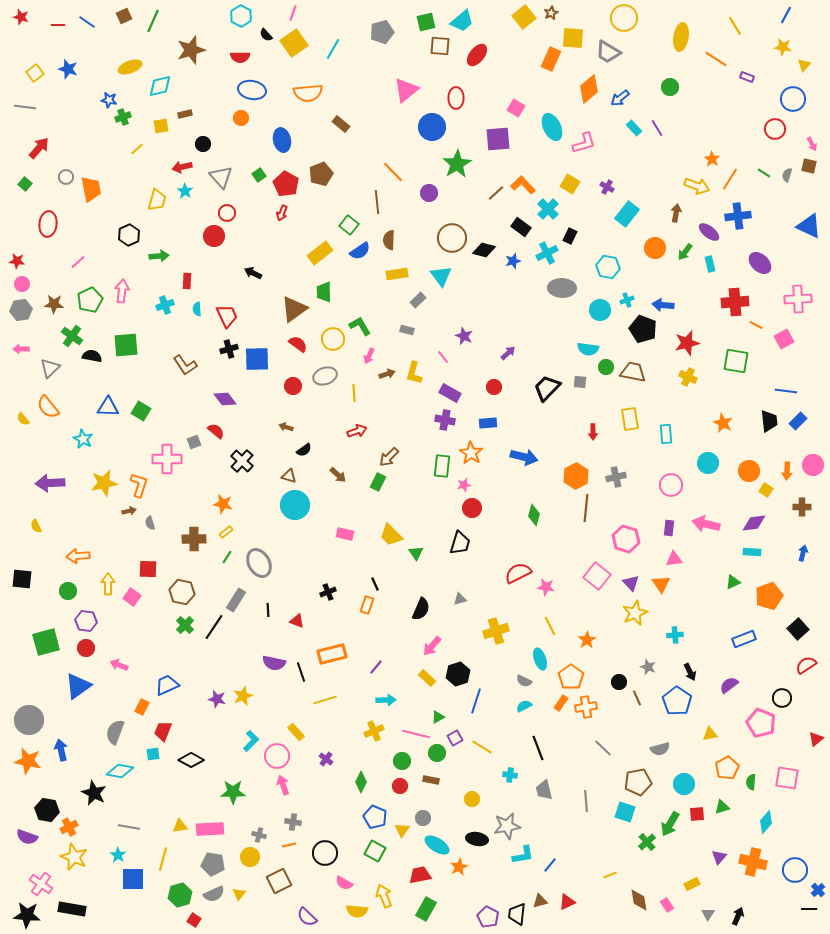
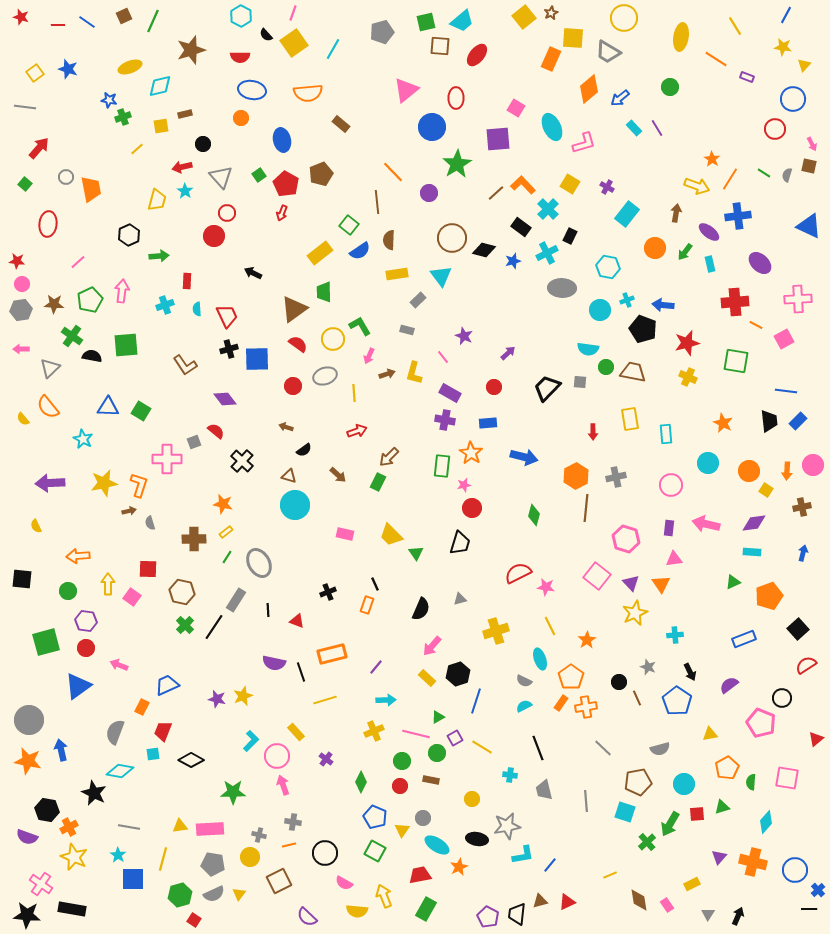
brown cross at (802, 507): rotated 12 degrees counterclockwise
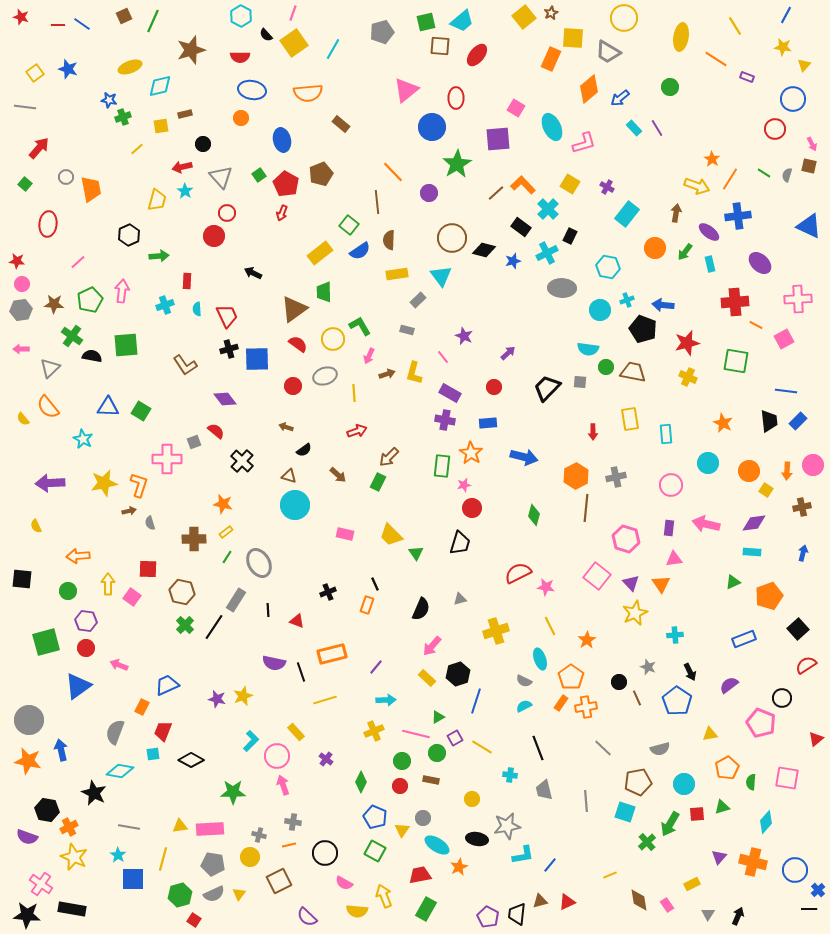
blue line at (87, 22): moved 5 px left, 2 px down
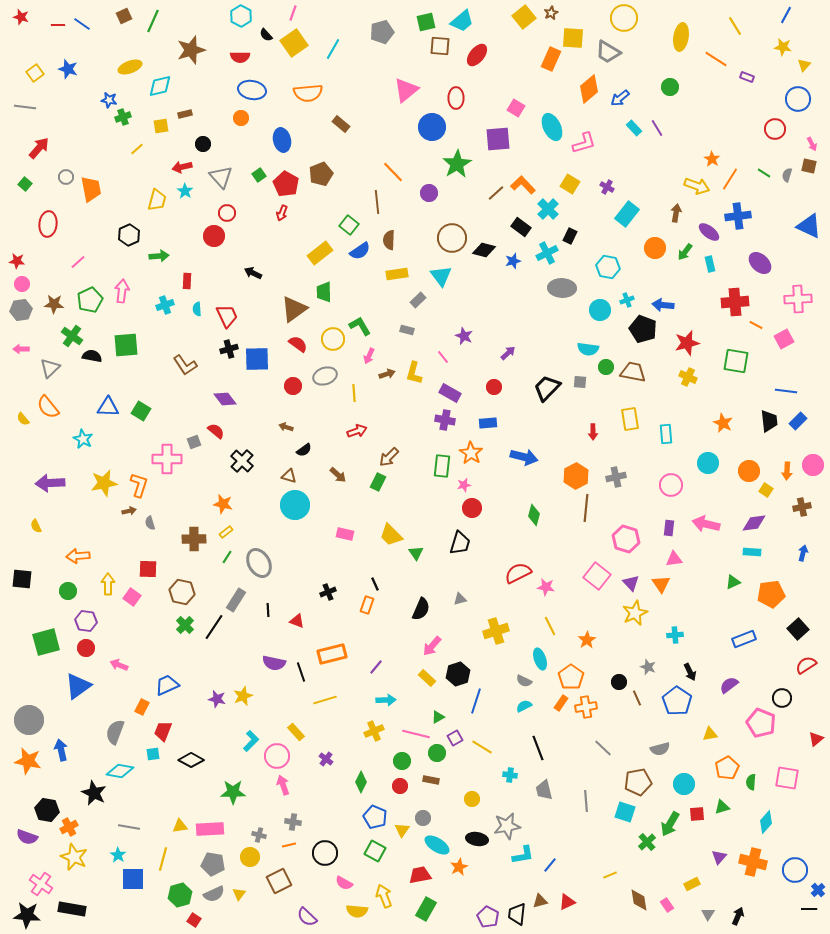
blue circle at (793, 99): moved 5 px right
orange pentagon at (769, 596): moved 2 px right, 2 px up; rotated 12 degrees clockwise
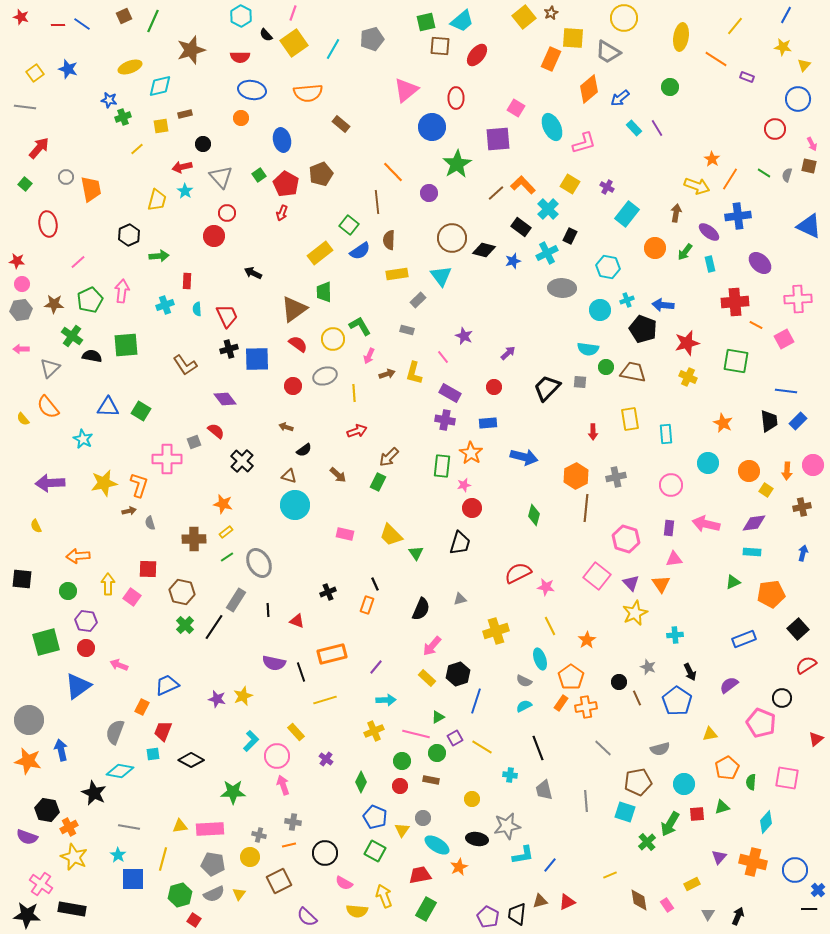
yellow line at (735, 26): rotated 72 degrees clockwise
gray pentagon at (382, 32): moved 10 px left, 7 px down
red ellipse at (48, 224): rotated 15 degrees counterclockwise
green line at (227, 557): rotated 24 degrees clockwise
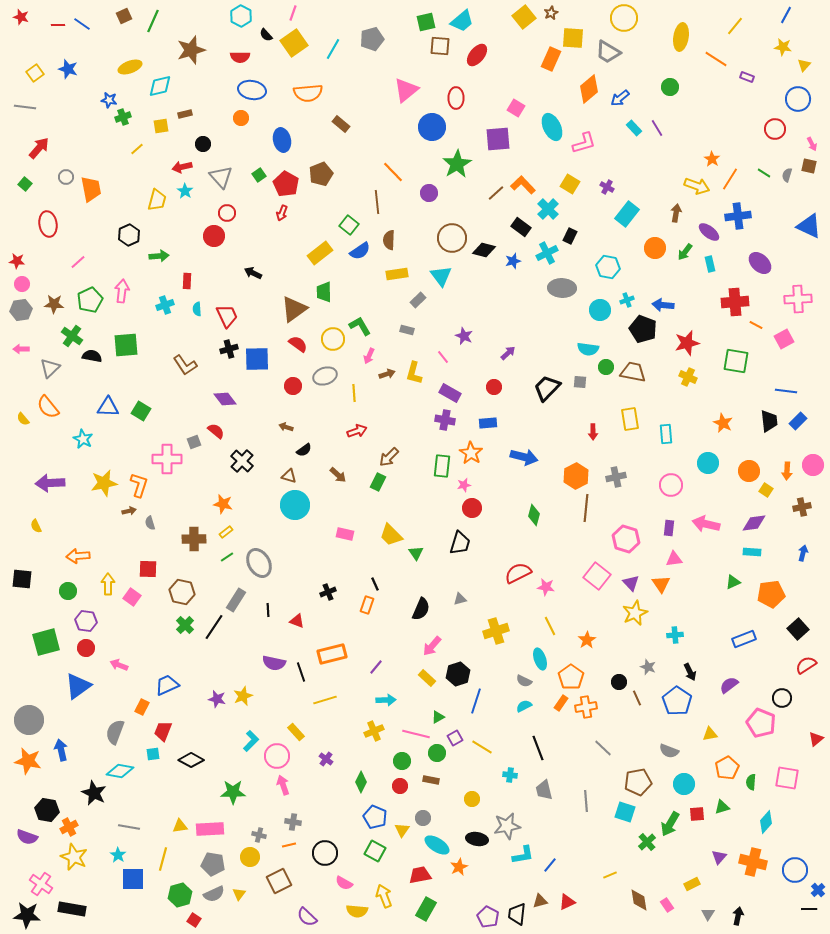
gray semicircle at (660, 749): moved 9 px right, 2 px down; rotated 36 degrees clockwise
black arrow at (738, 916): rotated 12 degrees counterclockwise
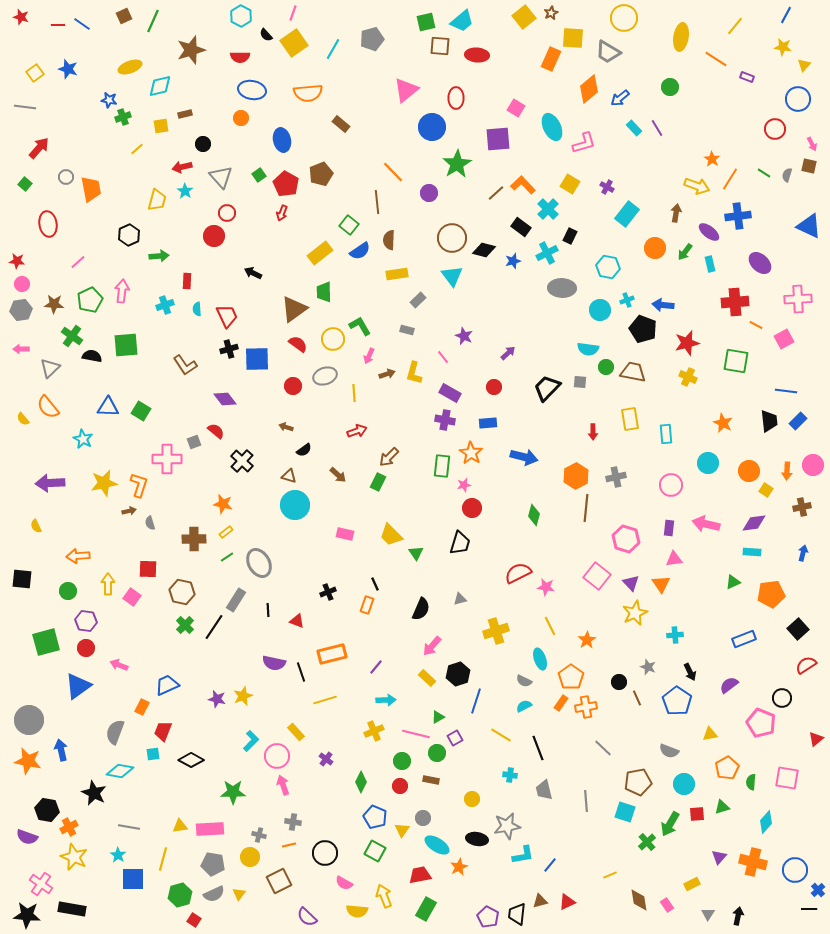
red ellipse at (477, 55): rotated 55 degrees clockwise
cyan triangle at (441, 276): moved 11 px right
yellow line at (482, 747): moved 19 px right, 12 px up
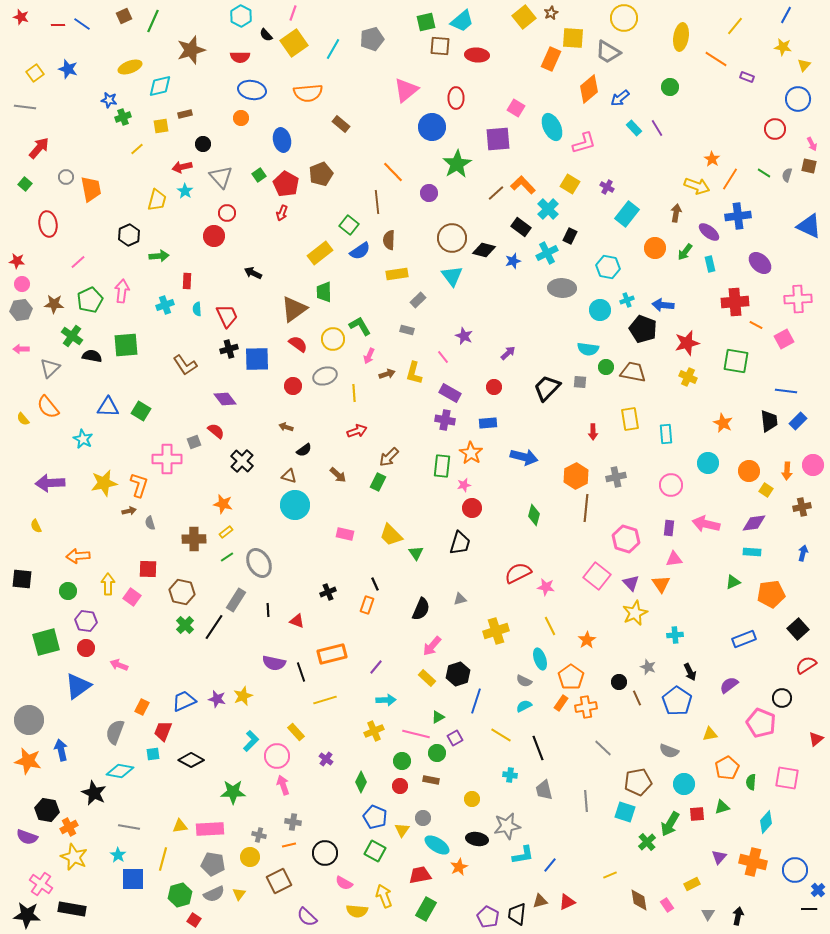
blue trapezoid at (167, 685): moved 17 px right, 16 px down
